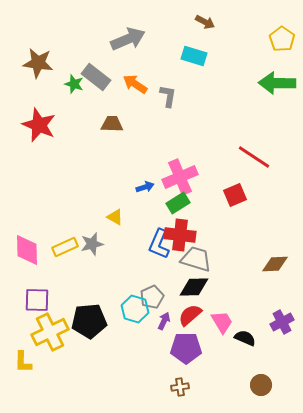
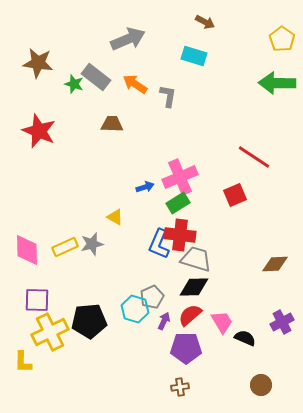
red star: moved 6 px down
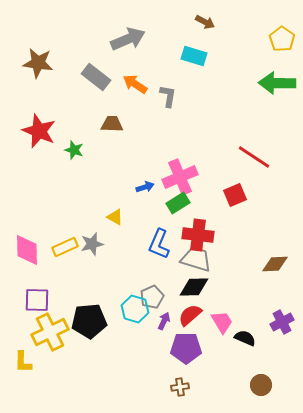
green star: moved 66 px down
red cross: moved 18 px right
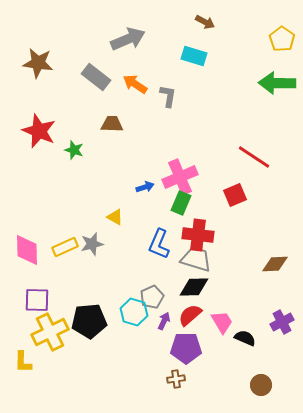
green rectangle: moved 3 px right; rotated 35 degrees counterclockwise
cyan hexagon: moved 1 px left, 3 px down
brown cross: moved 4 px left, 8 px up
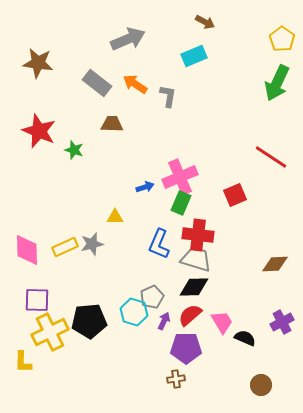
cyan rectangle: rotated 40 degrees counterclockwise
gray rectangle: moved 1 px right, 6 px down
green arrow: rotated 66 degrees counterclockwise
red line: moved 17 px right
yellow triangle: rotated 30 degrees counterclockwise
